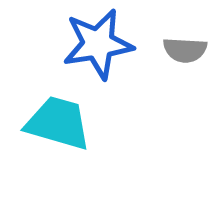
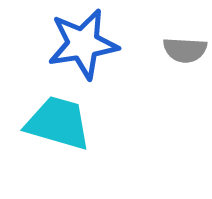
blue star: moved 15 px left
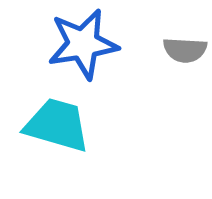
cyan trapezoid: moved 1 px left, 2 px down
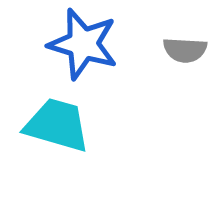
blue star: rotated 26 degrees clockwise
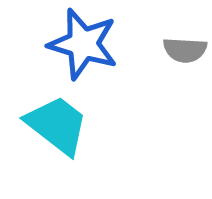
cyan trapezoid: rotated 22 degrees clockwise
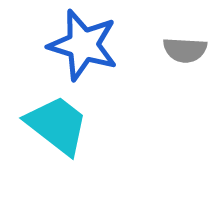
blue star: moved 1 px down
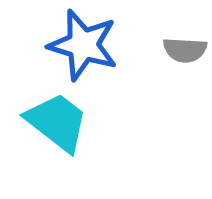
cyan trapezoid: moved 3 px up
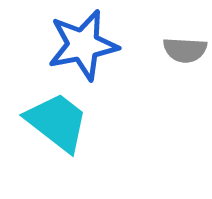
blue star: rotated 28 degrees counterclockwise
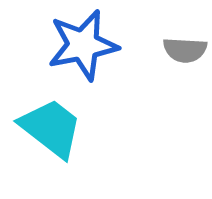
cyan trapezoid: moved 6 px left, 6 px down
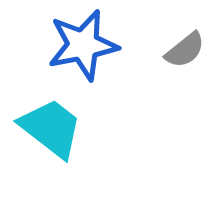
gray semicircle: rotated 42 degrees counterclockwise
